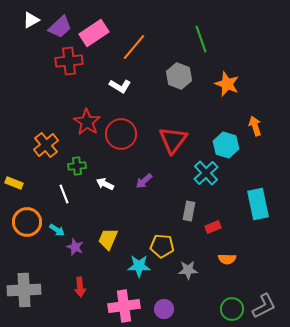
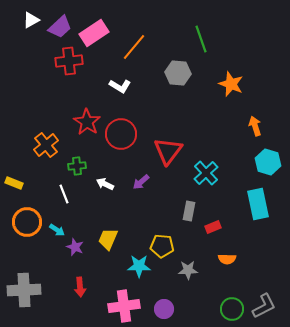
gray hexagon: moved 1 px left, 3 px up; rotated 15 degrees counterclockwise
orange star: moved 4 px right
red triangle: moved 5 px left, 11 px down
cyan hexagon: moved 42 px right, 17 px down
purple arrow: moved 3 px left, 1 px down
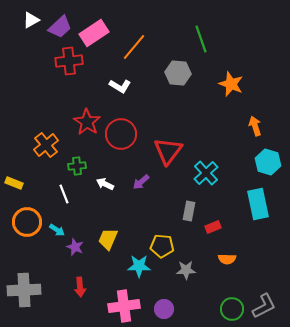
gray star: moved 2 px left
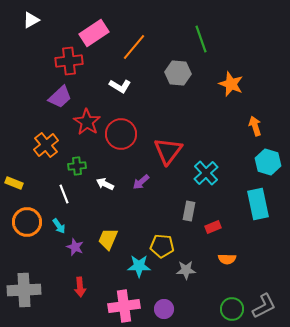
purple trapezoid: moved 70 px down
cyan arrow: moved 2 px right, 4 px up; rotated 21 degrees clockwise
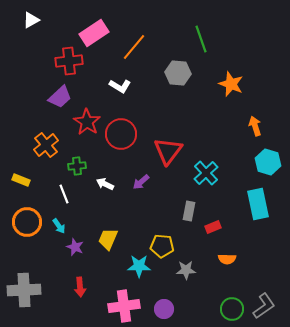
yellow rectangle: moved 7 px right, 3 px up
gray L-shape: rotated 8 degrees counterclockwise
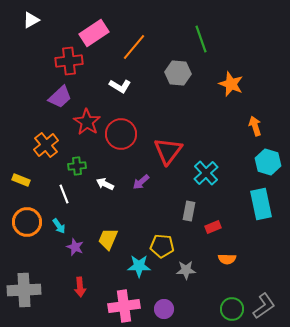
cyan rectangle: moved 3 px right
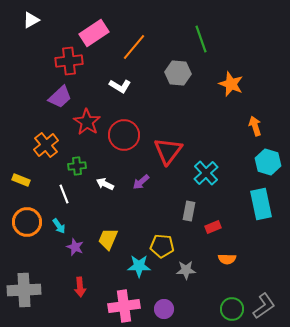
red circle: moved 3 px right, 1 px down
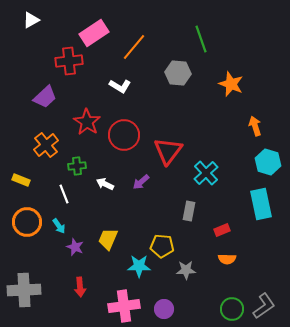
purple trapezoid: moved 15 px left
red rectangle: moved 9 px right, 3 px down
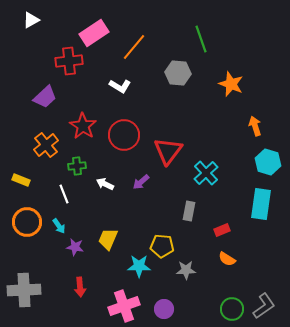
red star: moved 4 px left, 4 px down
cyan rectangle: rotated 20 degrees clockwise
purple star: rotated 12 degrees counterclockwise
orange semicircle: rotated 30 degrees clockwise
pink cross: rotated 12 degrees counterclockwise
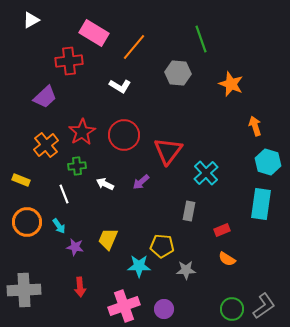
pink rectangle: rotated 64 degrees clockwise
red star: moved 1 px left, 6 px down; rotated 8 degrees clockwise
